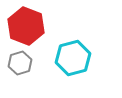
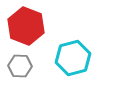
gray hexagon: moved 3 px down; rotated 20 degrees clockwise
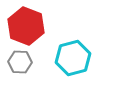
gray hexagon: moved 4 px up
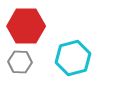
red hexagon: rotated 21 degrees counterclockwise
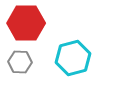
red hexagon: moved 3 px up
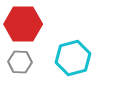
red hexagon: moved 3 px left, 1 px down
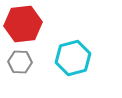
red hexagon: rotated 6 degrees counterclockwise
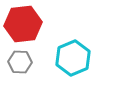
cyan hexagon: rotated 8 degrees counterclockwise
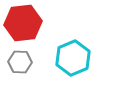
red hexagon: moved 1 px up
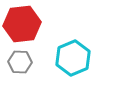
red hexagon: moved 1 px left, 1 px down
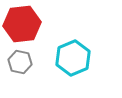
gray hexagon: rotated 10 degrees clockwise
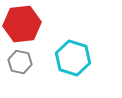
cyan hexagon: rotated 20 degrees counterclockwise
